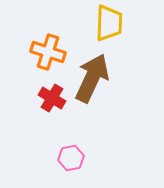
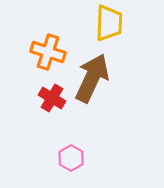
pink hexagon: rotated 20 degrees counterclockwise
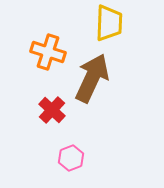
red cross: moved 12 px down; rotated 12 degrees clockwise
pink hexagon: rotated 10 degrees clockwise
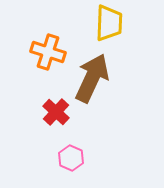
red cross: moved 4 px right, 2 px down
pink hexagon: rotated 15 degrees counterclockwise
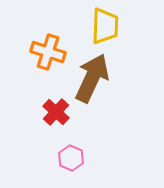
yellow trapezoid: moved 4 px left, 3 px down
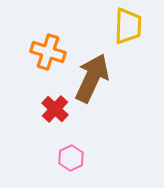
yellow trapezoid: moved 23 px right
red cross: moved 1 px left, 3 px up
pink hexagon: rotated 10 degrees clockwise
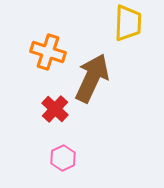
yellow trapezoid: moved 3 px up
pink hexagon: moved 8 px left
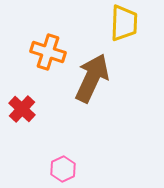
yellow trapezoid: moved 4 px left
red cross: moved 33 px left
pink hexagon: moved 11 px down
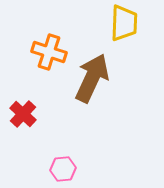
orange cross: moved 1 px right
red cross: moved 1 px right, 5 px down
pink hexagon: rotated 20 degrees clockwise
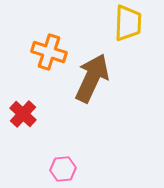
yellow trapezoid: moved 4 px right
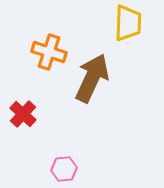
pink hexagon: moved 1 px right
